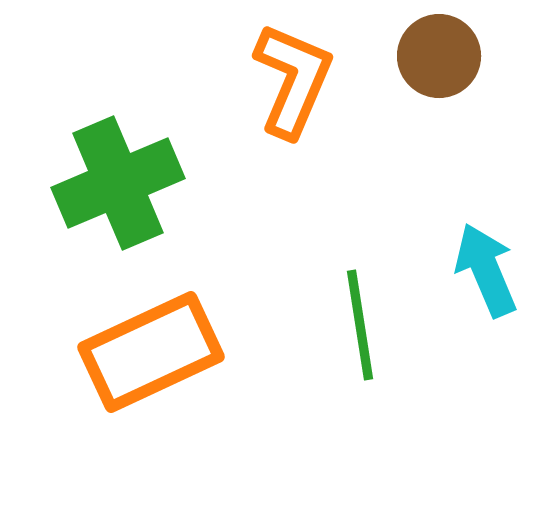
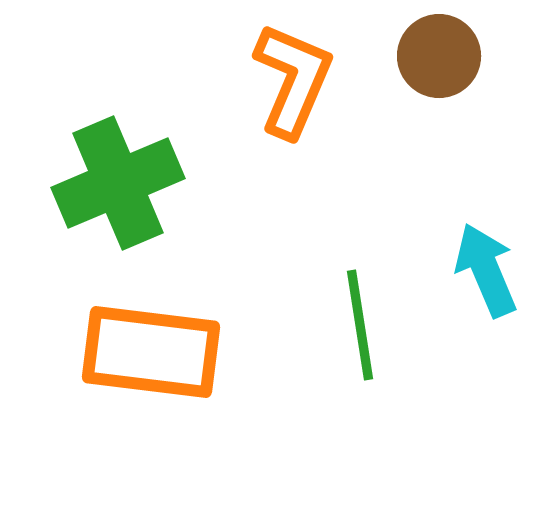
orange rectangle: rotated 32 degrees clockwise
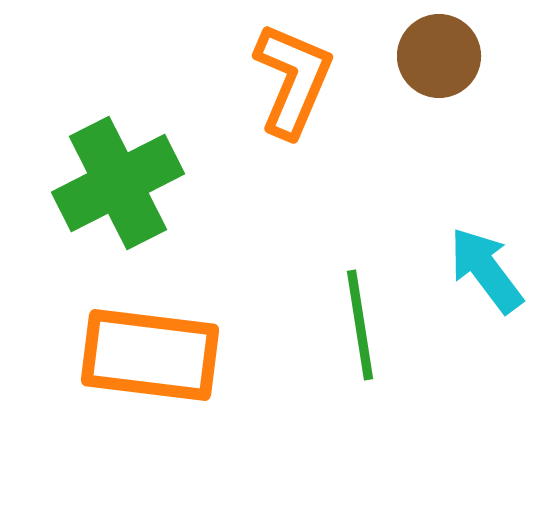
green cross: rotated 4 degrees counterclockwise
cyan arrow: rotated 14 degrees counterclockwise
orange rectangle: moved 1 px left, 3 px down
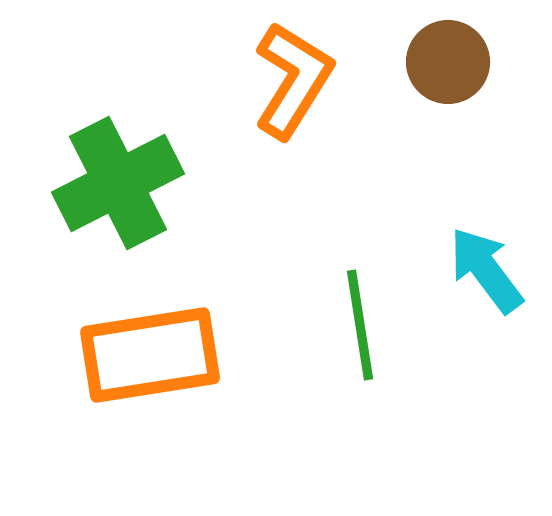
brown circle: moved 9 px right, 6 px down
orange L-shape: rotated 9 degrees clockwise
orange rectangle: rotated 16 degrees counterclockwise
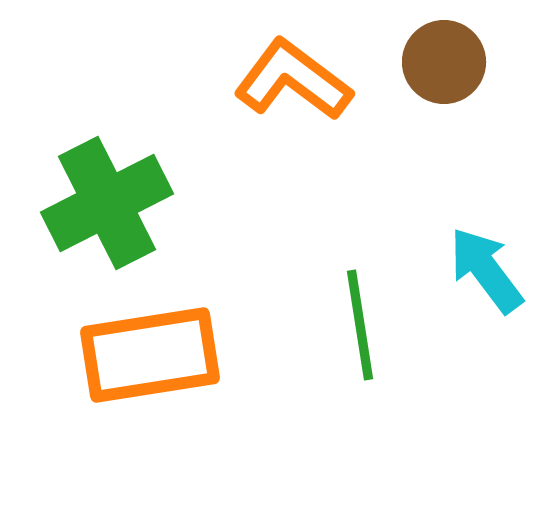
brown circle: moved 4 px left
orange L-shape: rotated 85 degrees counterclockwise
green cross: moved 11 px left, 20 px down
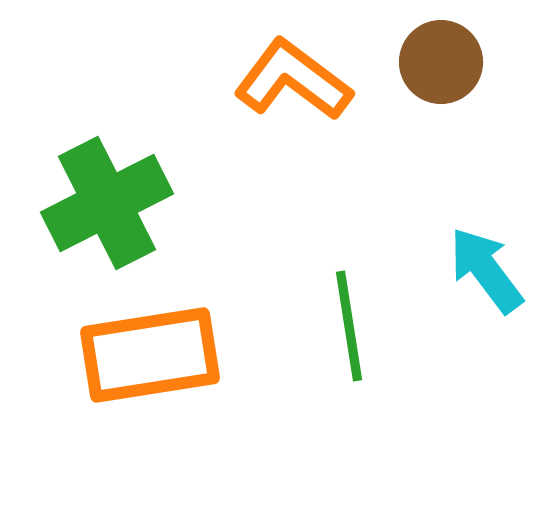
brown circle: moved 3 px left
green line: moved 11 px left, 1 px down
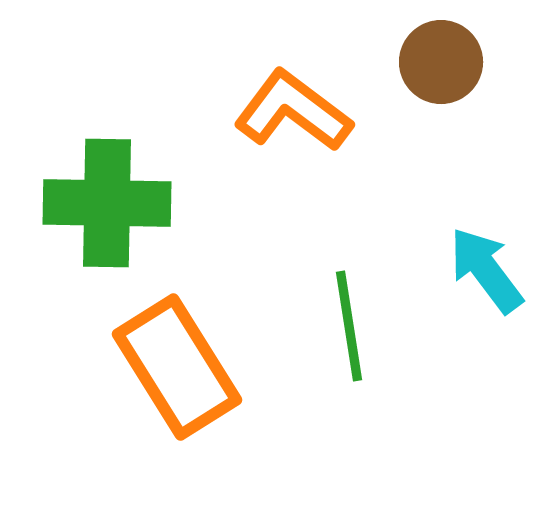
orange L-shape: moved 31 px down
green cross: rotated 28 degrees clockwise
orange rectangle: moved 27 px right, 12 px down; rotated 67 degrees clockwise
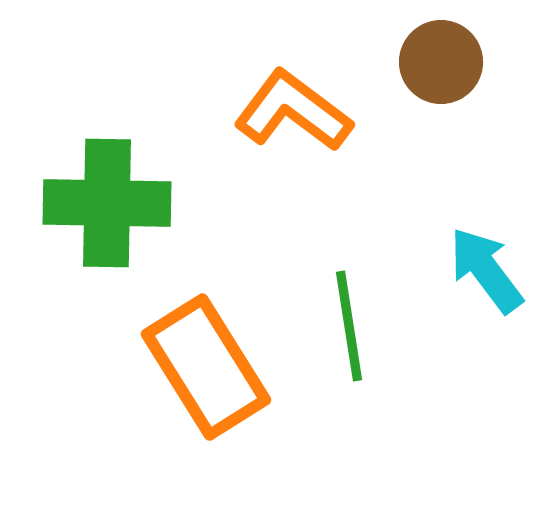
orange rectangle: moved 29 px right
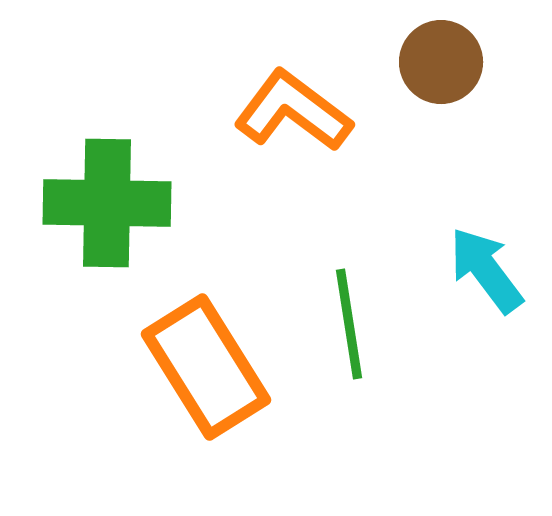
green line: moved 2 px up
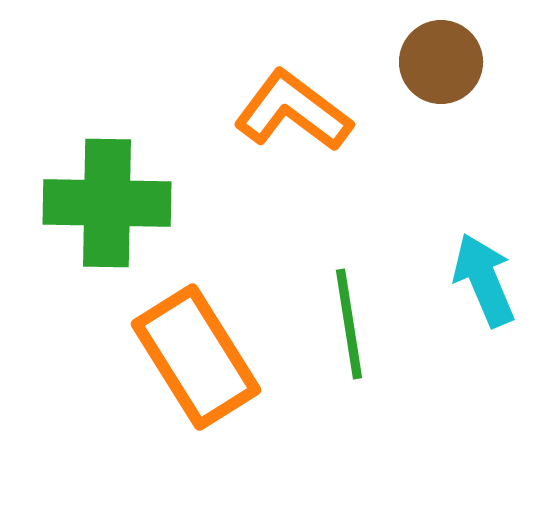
cyan arrow: moved 2 px left, 10 px down; rotated 14 degrees clockwise
orange rectangle: moved 10 px left, 10 px up
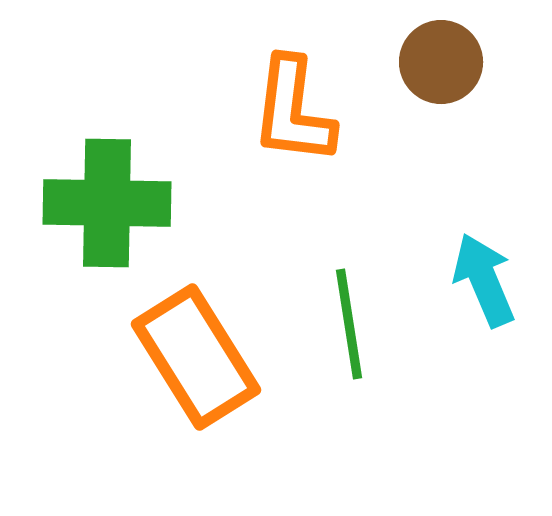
orange L-shape: rotated 120 degrees counterclockwise
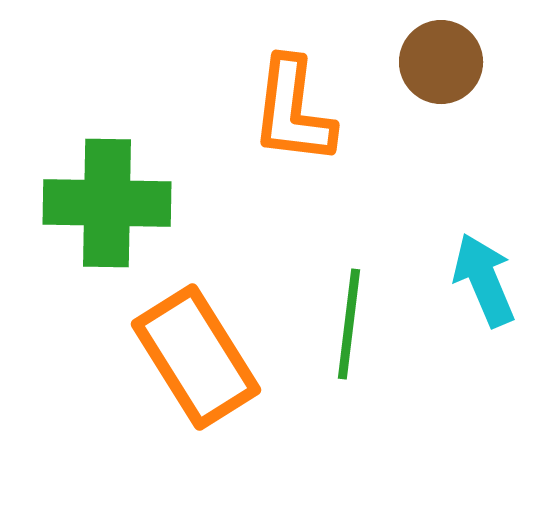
green line: rotated 16 degrees clockwise
